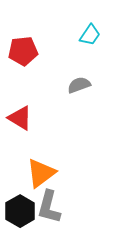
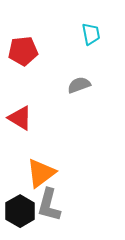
cyan trapezoid: moved 1 px right, 1 px up; rotated 45 degrees counterclockwise
gray L-shape: moved 2 px up
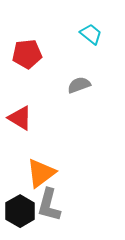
cyan trapezoid: rotated 40 degrees counterclockwise
red pentagon: moved 4 px right, 3 px down
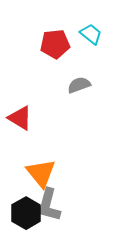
red pentagon: moved 28 px right, 10 px up
orange triangle: rotated 32 degrees counterclockwise
black hexagon: moved 6 px right, 2 px down
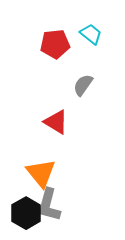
gray semicircle: moved 4 px right; rotated 35 degrees counterclockwise
red triangle: moved 36 px right, 4 px down
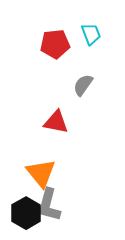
cyan trapezoid: rotated 30 degrees clockwise
red triangle: rotated 20 degrees counterclockwise
